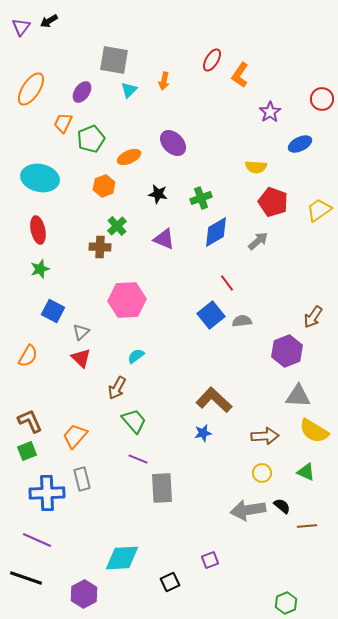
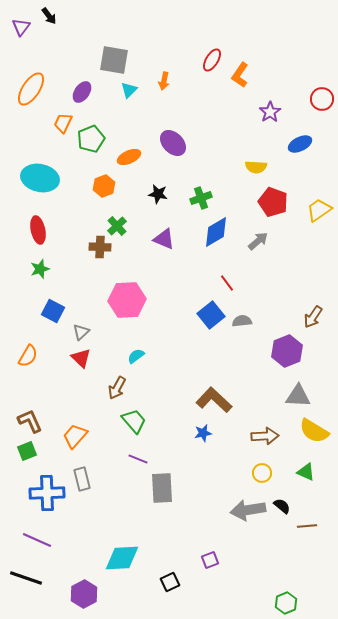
black arrow at (49, 21): moved 5 px up; rotated 96 degrees counterclockwise
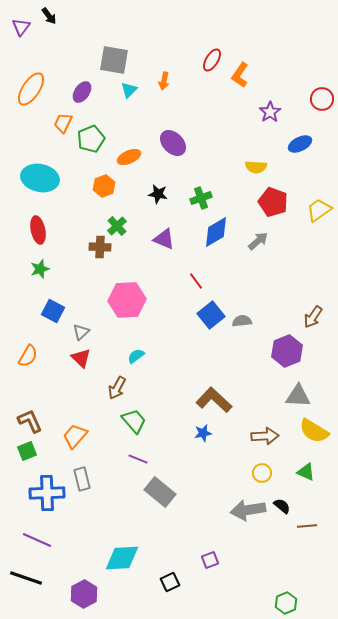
red line at (227, 283): moved 31 px left, 2 px up
gray rectangle at (162, 488): moved 2 px left, 4 px down; rotated 48 degrees counterclockwise
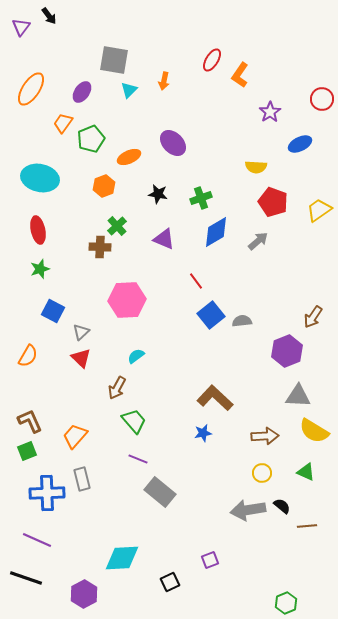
orange trapezoid at (63, 123): rotated 10 degrees clockwise
brown L-shape at (214, 400): moved 1 px right, 2 px up
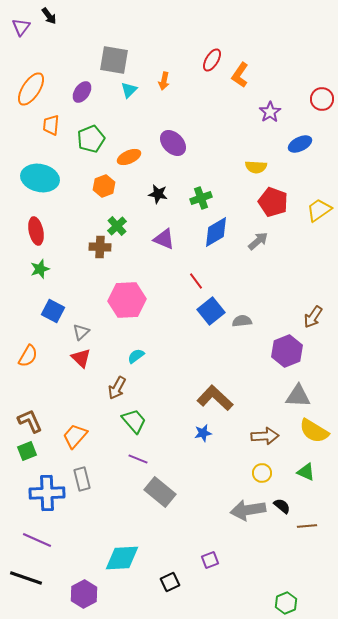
orange trapezoid at (63, 123): moved 12 px left, 2 px down; rotated 30 degrees counterclockwise
red ellipse at (38, 230): moved 2 px left, 1 px down
blue square at (211, 315): moved 4 px up
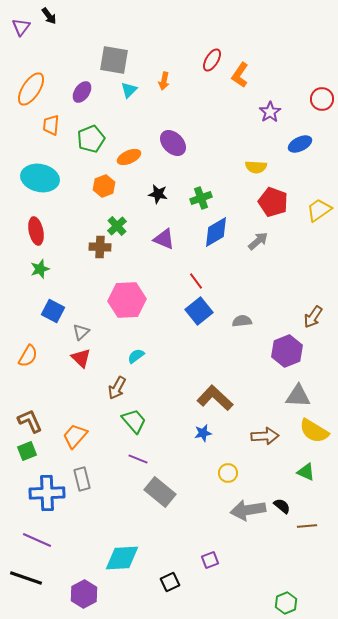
blue square at (211, 311): moved 12 px left
yellow circle at (262, 473): moved 34 px left
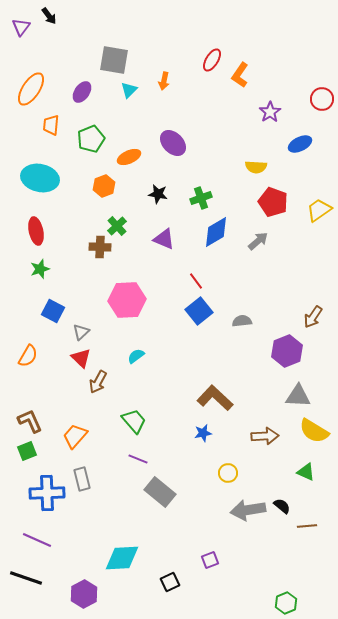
brown arrow at (117, 388): moved 19 px left, 6 px up
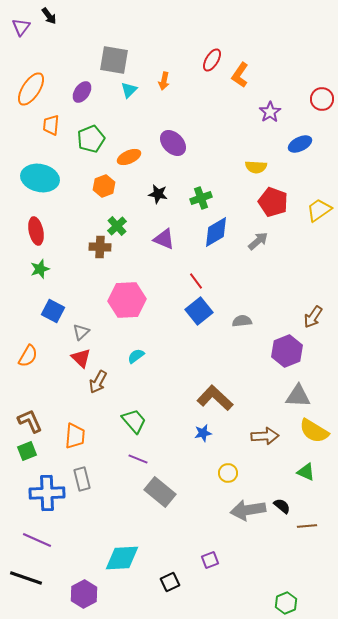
orange trapezoid at (75, 436): rotated 144 degrees clockwise
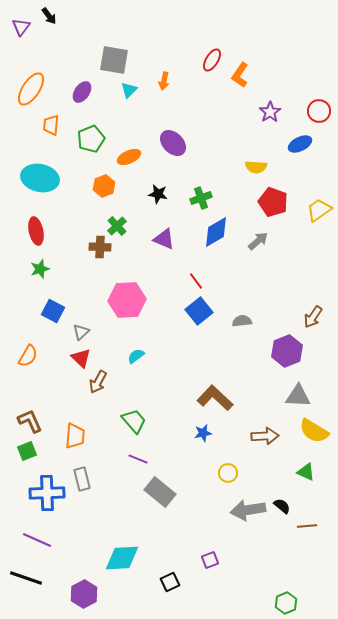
red circle at (322, 99): moved 3 px left, 12 px down
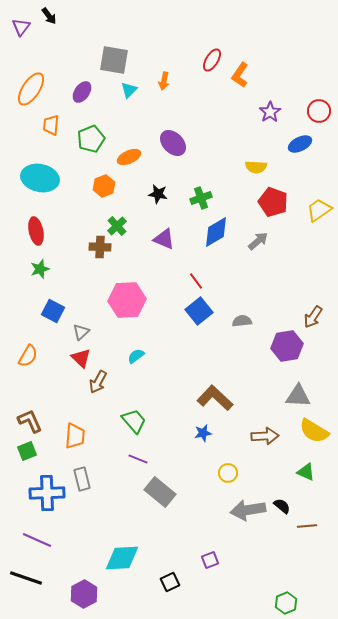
purple hexagon at (287, 351): moved 5 px up; rotated 12 degrees clockwise
